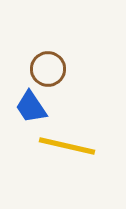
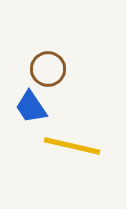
yellow line: moved 5 px right
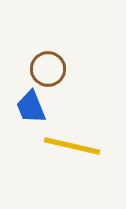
blue trapezoid: rotated 12 degrees clockwise
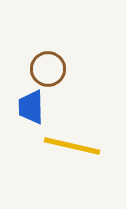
blue trapezoid: rotated 21 degrees clockwise
